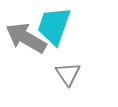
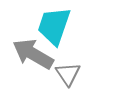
gray arrow: moved 7 px right, 16 px down
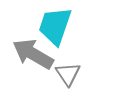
cyan trapezoid: moved 1 px right
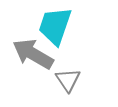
gray triangle: moved 6 px down
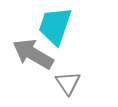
gray triangle: moved 3 px down
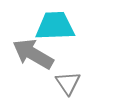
cyan trapezoid: rotated 69 degrees clockwise
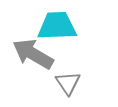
cyan trapezoid: moved 2 px right
